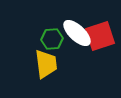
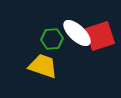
yellow trapezoid: moved 3 px left, 2 px down; rotated 64 degrees counterclockwise
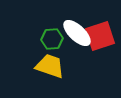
yellow trapezoid: moved 7 px right
